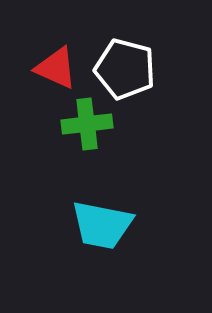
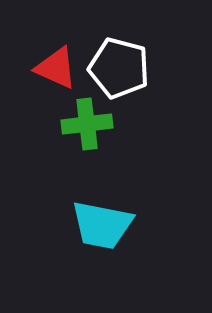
white pentagon: moved 6 px left, 1 px up
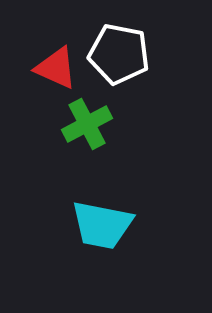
white pentagon: moved 14 px up; rotated 4 degrees counterclockwise
green cross: rotated 21 degrees counterclockwise
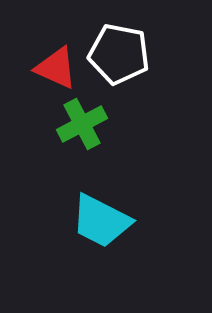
green cross: moved 5 px left
cyan trapezoid: moved 1 px left, 4 px up; rotated 16 degrees clockwise
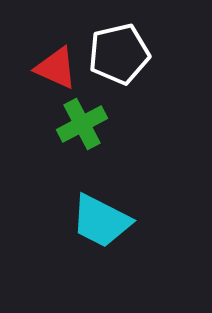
white pentagon: rotated 24 degrees counterclockwise
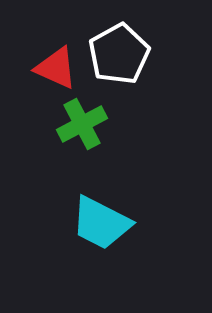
white pentagon: rotated 16 degrees counterclockwise
cyan trapezoid: moved 2 px down
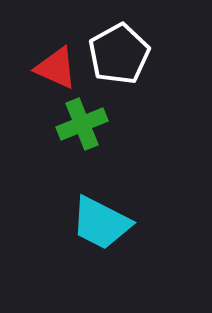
green cross: rotated 6 degrees clockwise
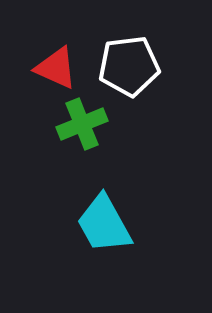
white pentagon: moved 10 px right, 12 px down; rotated 22 degrees clockwise
cyan trapezoid: moved 3 px right, 1 px down; rotated 34 degrees clockwise
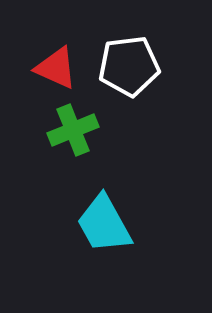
green cross: moved 9 px left, 6 px down
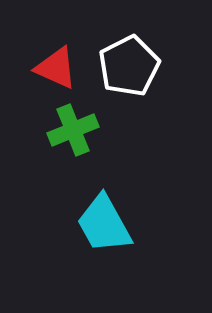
white pentagon: rotated 20 degrees counterclockwise
